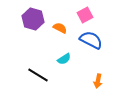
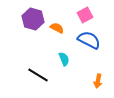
orange semicircle: moved 3 px left
blue semicircle: moved 2 px left
cyan semicircle: rotated 80 degrees counterclockwise
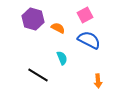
orange semicircle: moved 1 px right
cyan semicircle: moved 2 px left, 1 px up
orange arrow: rotated 16 degrees counterclockwise
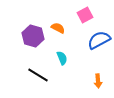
purple hexagon: moved 17 px down
blue semicircle: moved 10 px right; rotated 55 degrees counterclockwise
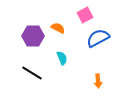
purple hexagon: rotated 15 degrees counterclockwise
blue semicircle: moved 1 px left, 2 px up
black line: moved 6 px left, 2 px up
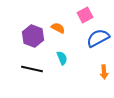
purple hexagon: rotated 20 degrees clockwise
black line: moved 4 px up; rotated 20 degrees counterclockwise
orange arrow: moved 6 px right, 9 px up
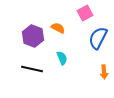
pink square: moved 2 px up
blue semicircle: rotated 35 degrees counterclockwise
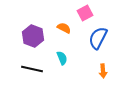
orange semicircle: moved 6 px right
orange arrow: moved 1 px left, 1 px up
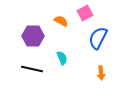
orange semicircle: moved 3 px left, 7 px up
purple hexagon: rotated 20 degrees counterclockwise
orange arrow: moved 2 px left, 2 px down
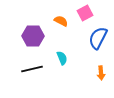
black line: rotated 25 degrees counterclockwise
